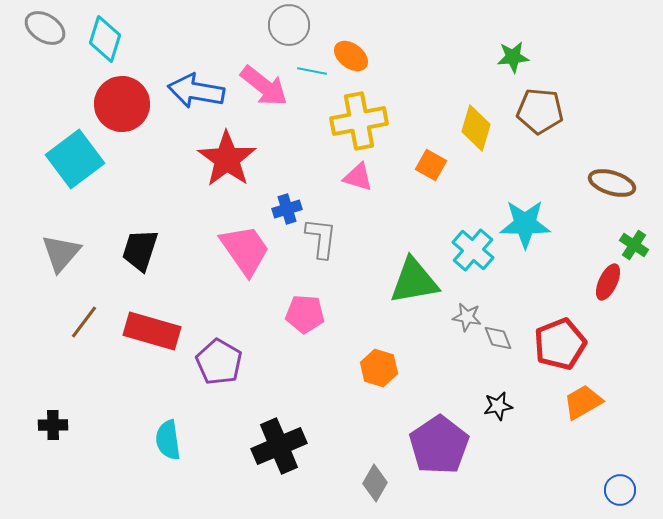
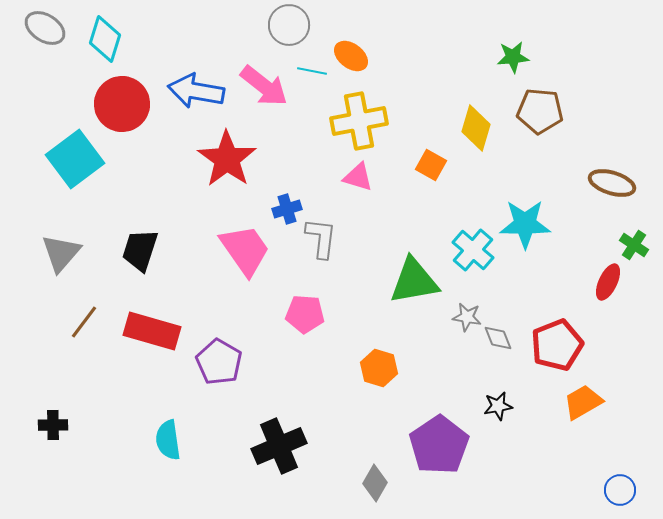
red pentagon at (560, 344): moved 3 px left, 1 px down
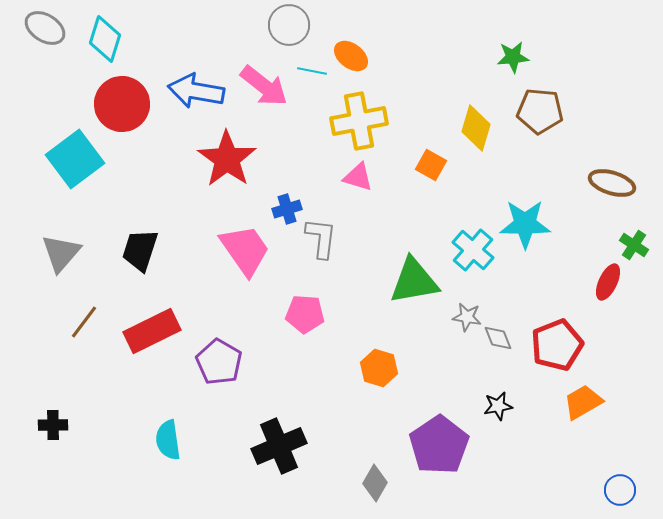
red rectangle at (152, 331): rotated 42 degrees counterclockwise
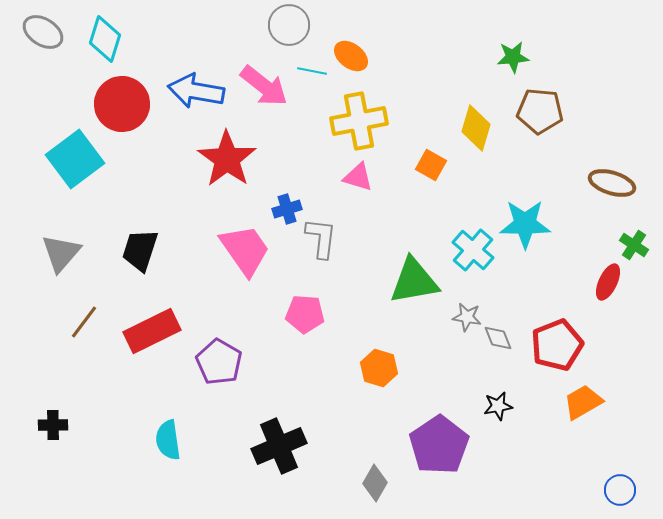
gray ellipse at (45, 28): moved 2 px left, 4 px down
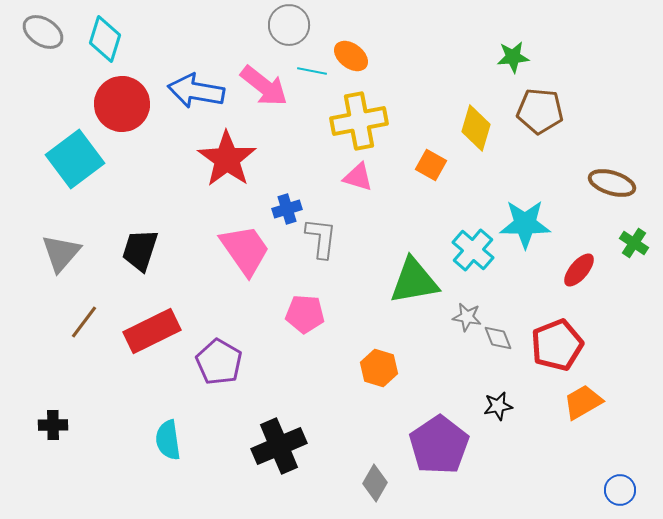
green cross at (634, 245): moved 2 px up
red ellipse at (608, 282): moved 29 px left, 12 px up; rotated 15 degrees clockwise
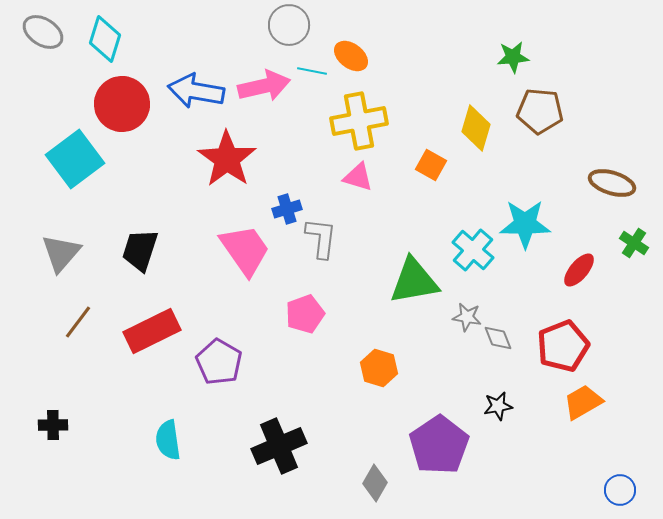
pink arrow at (264, 86): rotated 51 degrees counterclockwise
pink pentagon at (305, 314): rotated 24 degrees counterclockwise
brown line at (84, 322): moved 6 px left
red pentagon at (557, 345): moved 6 px right, 1 px down
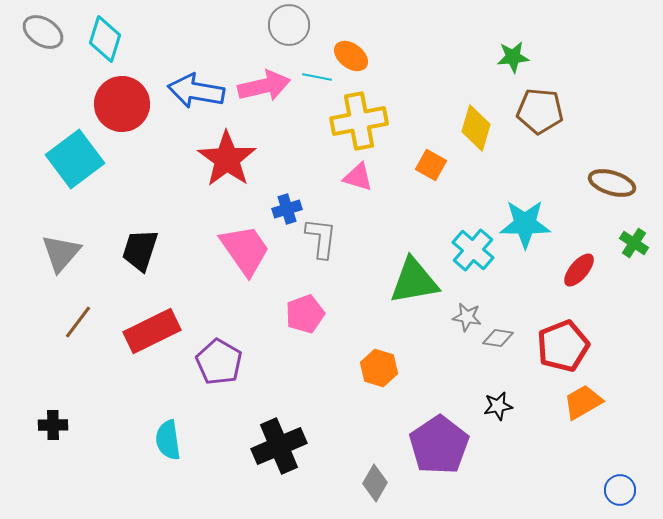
cyan line at (312, 71): moved 5 px right, 6 px down
gray diamond at (498, 338): rotated 60 degrees counterclockwise
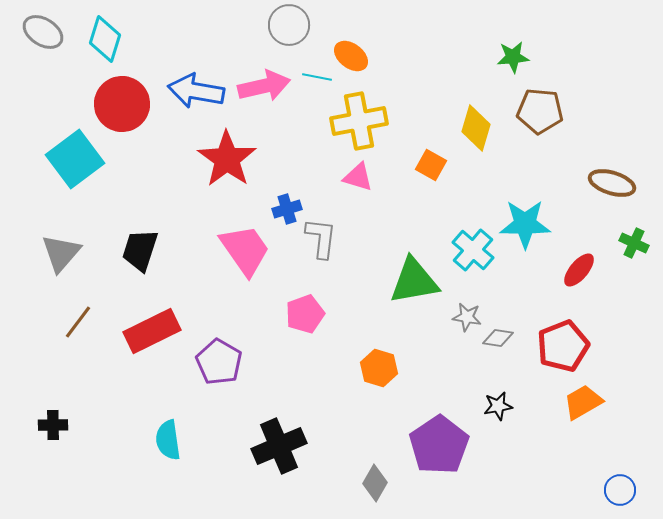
green cross at (634, 243): rotated 8 degrees counterclockwise
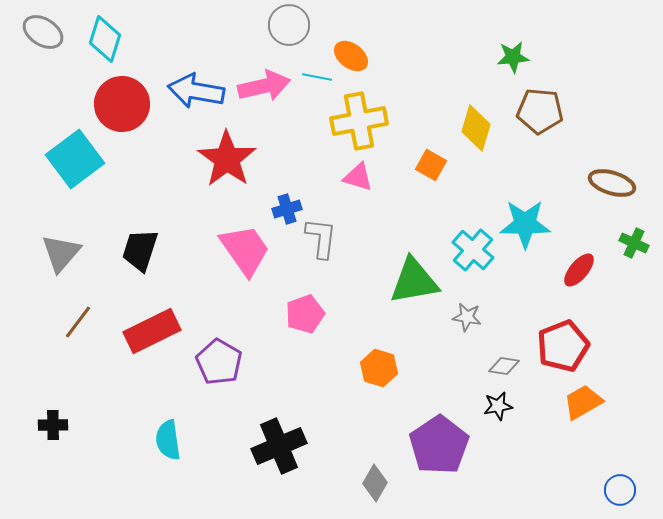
gray diamond at (498, 338): moved 6 px right, 28 px down
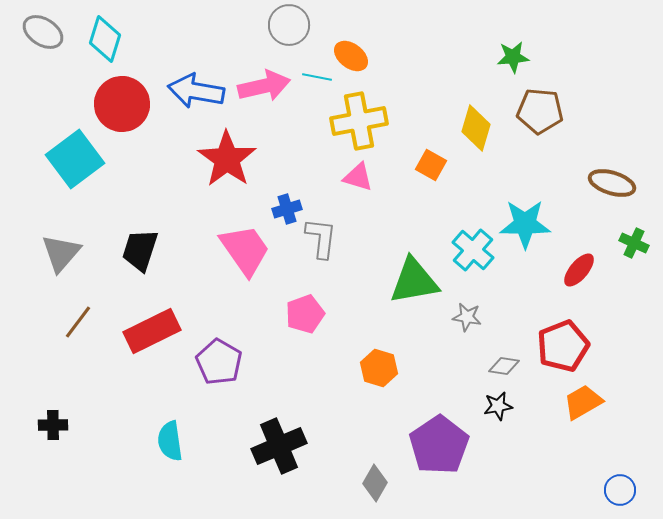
cyan semicircle at (168, 440): moved 2 px right, 1 px down
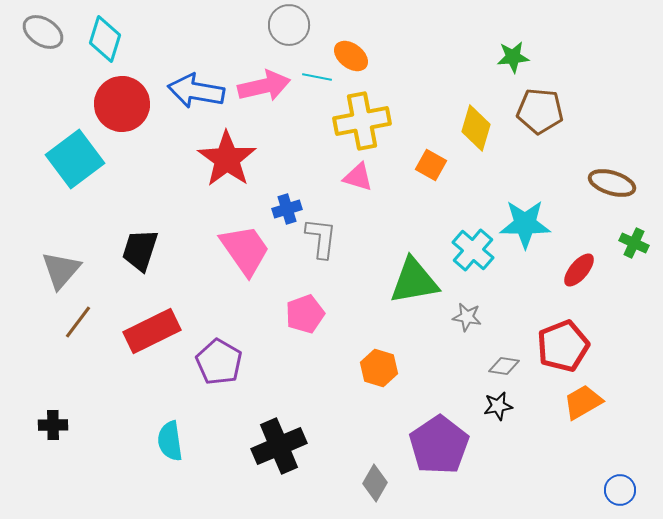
yellow cross at (359, 121): moved 3 px right
gray triangle at (61, 253): moved 17 px down
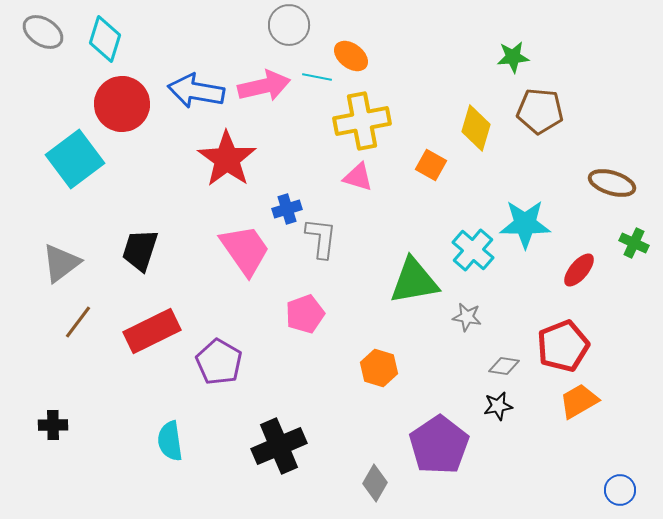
gray triangle at (61, 270): moved 7 px up; rotated 12 degrees clockwise
orange trapezoid at (583, 402): moved 4 px left, 1 px up
